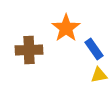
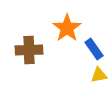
orange star: moved 1 px right
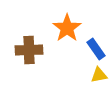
blue rectangle: moved 2 px right
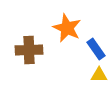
orange star: rotated 12 degrees counterclockwise
yellow triangle: rotated 12 degrees clockwise
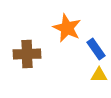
brown cross: moved 2 px left, 4 px down
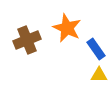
brown cross: moved 14 px up; rotated 20 degrees counterclockwise
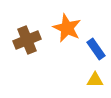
yellow triangle: moved 4 px left, 5 px down
